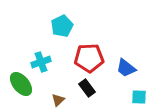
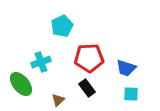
blue trapezoid: rotated 20 degrees counterclockwise
cyan square: moved 8 px left, 3 px up
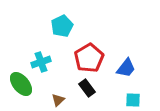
red pentagon: rotated 28 degrees counterclockwise
blue trapezoid: rotated 70 degrees counterclockwise
cyan square: moved 2 px right, 6 px down
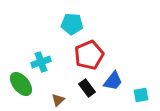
cyan pentagon: moved 10 px right, 2 px up; rotated 30 degrees clockwise
red pentagon: moved 3 px up; rotated 8 degrees clockwise
blue trapezoid: moved 13 px left, 13 px down
cyan square: moved 8 px right, 5 px up; rotated 14 degrees counterclockwise
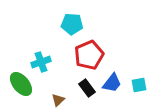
blue trapezoid: moved 1 px left, 2 px down
cyan square: moved 2 px left, 10 px up
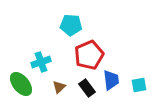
cyan pentagon: moved 1 px left, 1 px down
blue trapezoid: moved 1 px left, 3 px up; rotated 45 degrees counterclockwise
brown triangle: moved 1 px right, 13 px up
